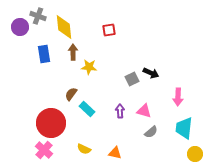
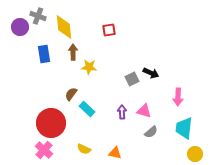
purple arrow: moved 2 px right, 1 px down
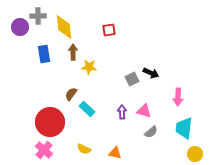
gray cross: rotated 21 degrees counterclockwise
red circle: moved 1 px left, 1 px up
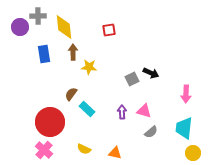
pink arrow: moved 8 px right, 3 px up
yellow circle: moved 2 px left, 1 px up
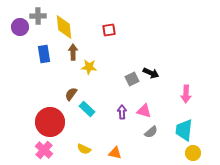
cyan trapezoid: moved 2 px down
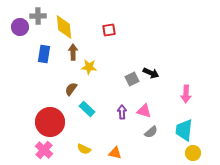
blue rectangle: rotated 18 degrees clockwise
brown semicircle: moved 5 px up
